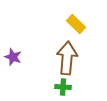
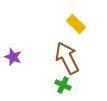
brown arrow: rotated 32 degrees counterclockwise
green cross: moved 2 px up; rotated 21 degrees clockwise
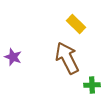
green cross: moved 29 px right; rotated 28 degrees counterclockwise
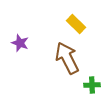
purple star: moved 7 px right, 14 px up
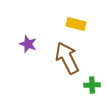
yellow rectangle: rotated 30 degrees counterclockwise
purple star: moved 8 px right, 1 px down
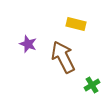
brown arrow: moved 4 px left, 1 px up
green cross: rotated 28 degrees counterclockwise
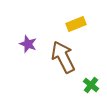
yellow rectangle: rotated 36 degrees counterclockwise
green cross: moved 1 px left; rotated 21 degrees counterclockwise
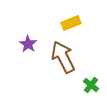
yellow rectangle: moved 5 px left, 1 px up
purple star: rotated 12 degrees clockwise
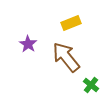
brown arrow: moved 3 px right; rotated 12 degrees counterclockwise
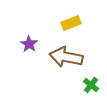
purple star: moved 1 px right
brown arrow: rotated 40 degrees counterclockwise
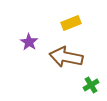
purple star: moved 2 px up
green cross: rotated 21 degrees clockwise
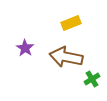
purple star: moved 4 px left, 6 px down
green cross: moved 1 px right, 6 px up
